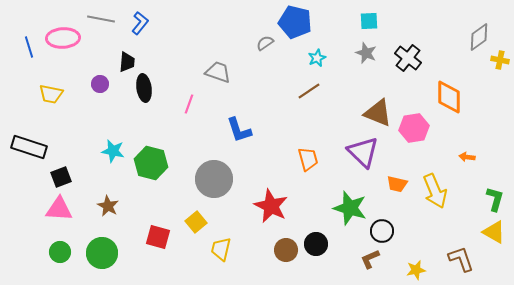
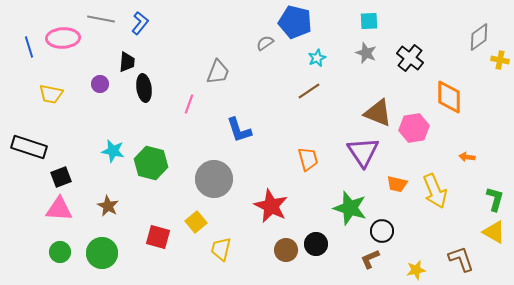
black cross at (408, 58): moved 2 px right
gray trapezoid at (218, 72): rotated 92 degrees clockwise
purple triangle at (363, 152): rotated 12 degrees clockwise
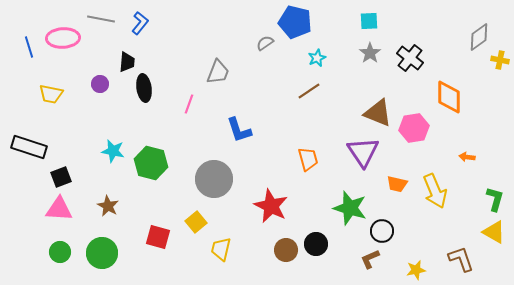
gray star at (366, 53): moved 4 px right; rotated 15 degrees clockwise
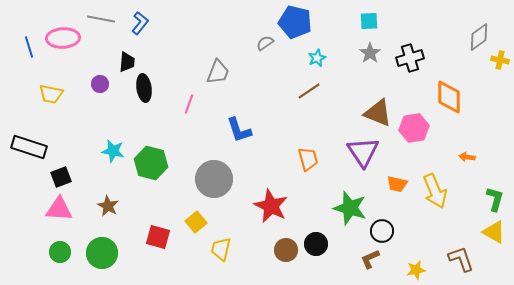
black cross at (410, 58): rotated 36 degrees clockwise
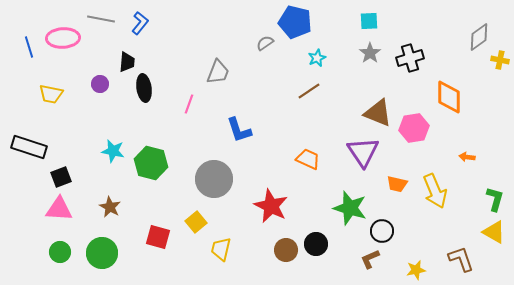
orange trapezoid at (308, 159): rotated 50 degrees counterclockwise
brown star at (108, 206): moved 2 px right, 1 px down
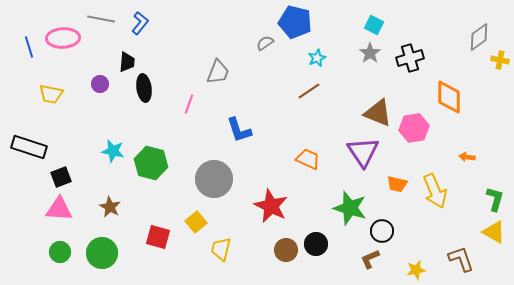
cyan square at (369, 21): moved 5 px right, 4 px down; rotated 30 degrees clockwise
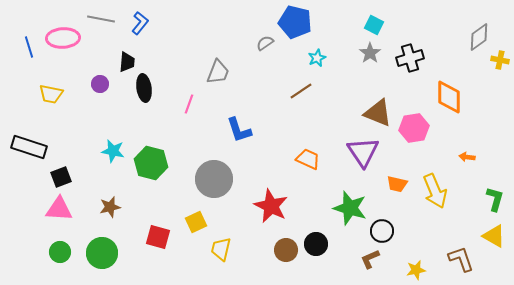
brown line at (309, 91): moved 8 px left
brown star at (110, 207): rotated 30 degrees clockwise
yellow square at (196, 222): rotated 15 degrees clockwise
yellow triangle at (494, 232): moved 4 px down
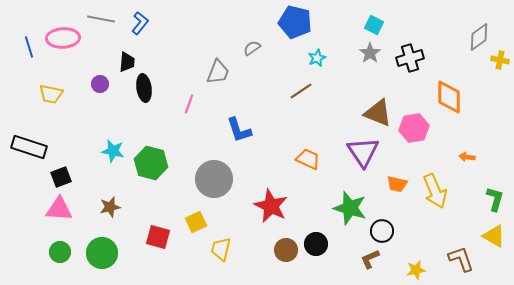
gray semicircle at (265, 43): moved 13 px left, 5 px down
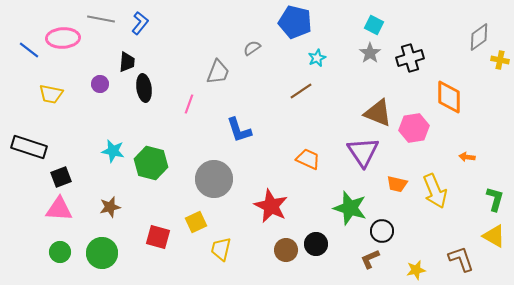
blue line at (29, 47): moved 3 px down; rotated 35 degrees counterclockwise
